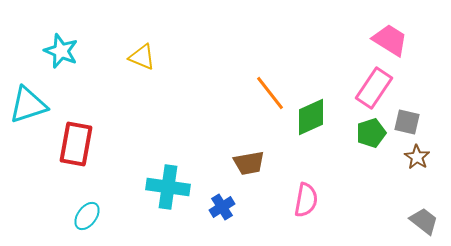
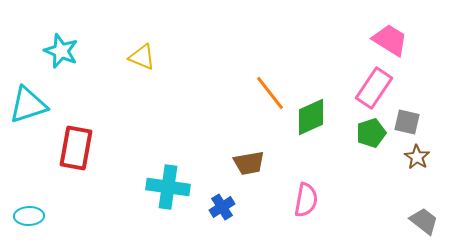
red rectangle: moved 4 px down
cyan ellipse: moved 58 px left; rotated 52 degrees clockwise
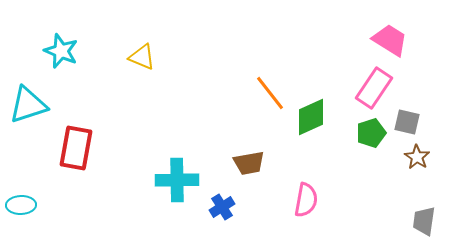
cyan cross: moved 9 px right, 7 px up; rotated 9 degrees counterclockwise
cyan ellipse: moved 8 px left, 11 px up
gray trapezoid: rotated 120 degrees counterclockwise
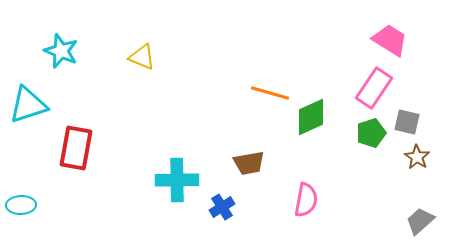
orange line: rotated 36 degrees counterclockwise
gray trapezoid: moved 4 px left; rotated 40 degrees clockwise
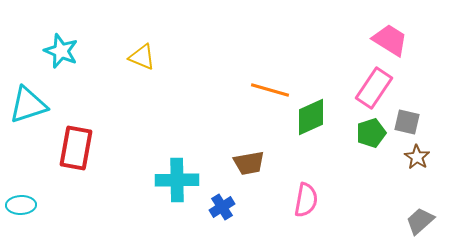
orange line: moved 3 px up
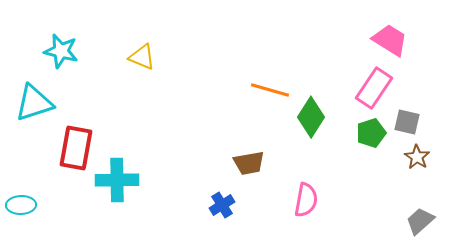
cyan star: rotated 8 degrees counterclockwise
cyan triangle: moved 6 px right, 2 px up
green diamond: rotated 33 degrees counterclockwise
cyan cross: moved 60 px left
blue cross: moved 2 px up
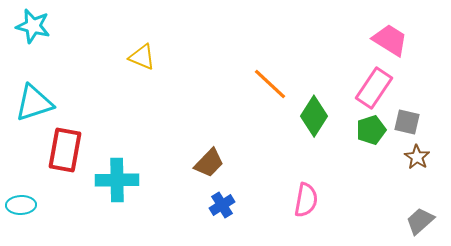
cyan star: moved 28 px left, 25 px up
orange line: moved 6 px up; rotated 27 degrees clockwise
green diamond: moved 3 px right, 1 px up
green pentagon: moved 3 px up
red rectangle: moved 11 px left, 2 px down
brown trapezoid: moved 40 px left; rotated 36 degrees counterclockwise
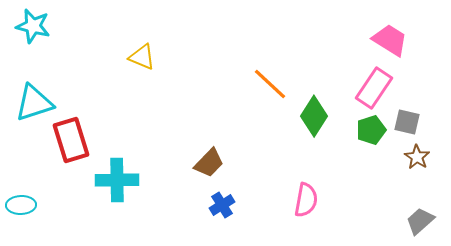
red rectangle: moved 6 px right, 10 px up; rotated 27 degrees counterclockwise
